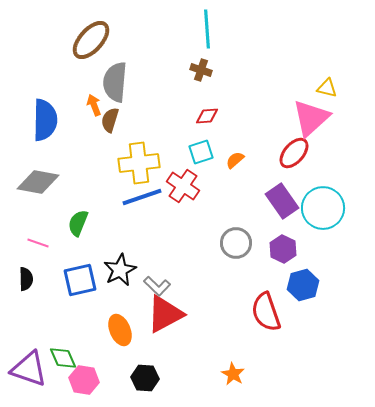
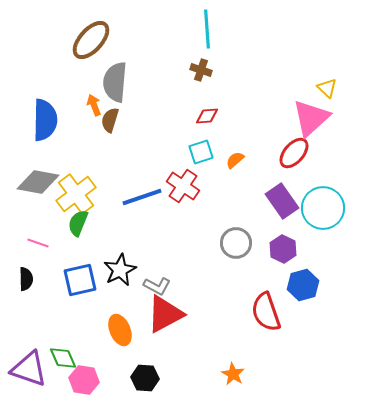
yellow triangle: rotated 30 degrees clockwise
yellow cross: moved 63 px left, 31 px down; rotated 30 degrees counterclockwise
gray L-shape: rotated 16 degrees counterclockwise
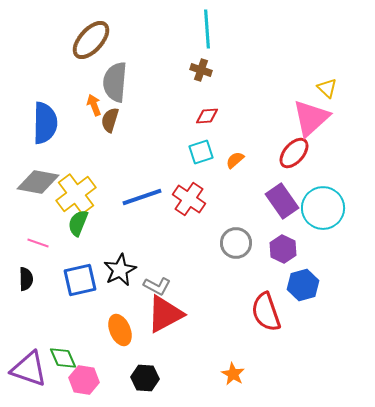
blue semicircle: moved 3 px down
red cross: moved 6 px right, 13 px down
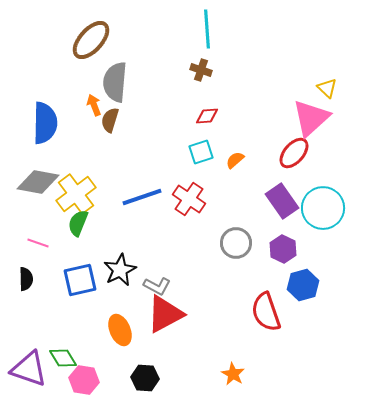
green diamond: rotated 8 degrees counterclockwise
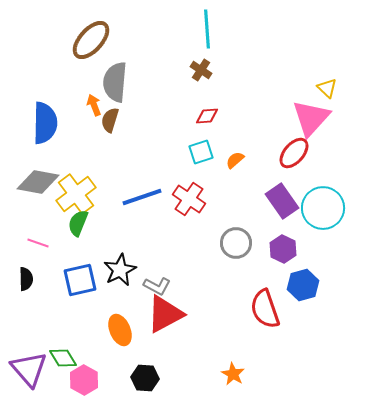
brown cross: rotated 15 degrees clockwise
pink triangle: rotated 6 degrees counterclockwise
red semicircle: moved 1 px left, 3 px up
purple triangle: rotated 30 degrees clockwise
pink hexagon: rotated 20 degrees clockwise
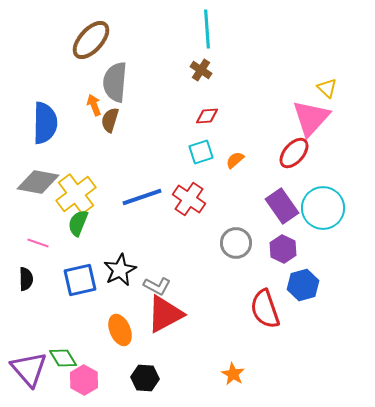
purple rectangle: moved 5 px down
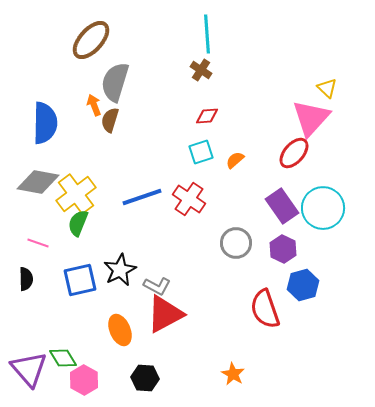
cyan line: moved 5 px down
gray semicircle: rotated 12 degrees clockwise
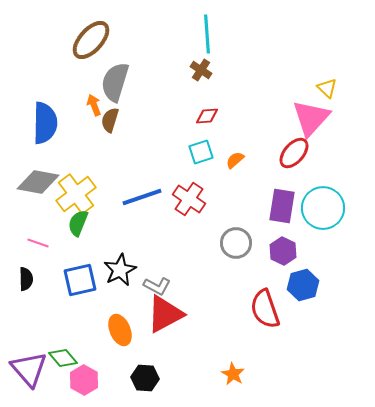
purple rectangle: rotated 44 degrees clockwise
purple hexagon: moved 2 px down
green diamond: rotated 8 degrees counterclockwise
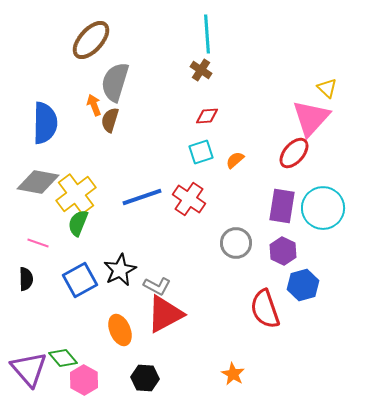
blue square: rotated 16 degrees counterclockwise
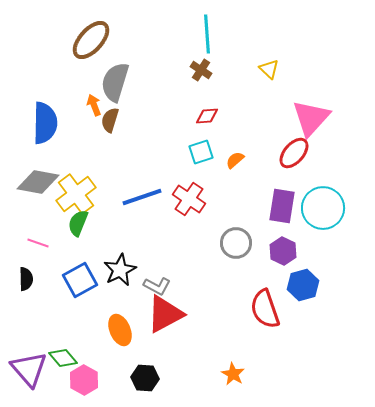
yellow triangle: moved 58 px left, 19 px up
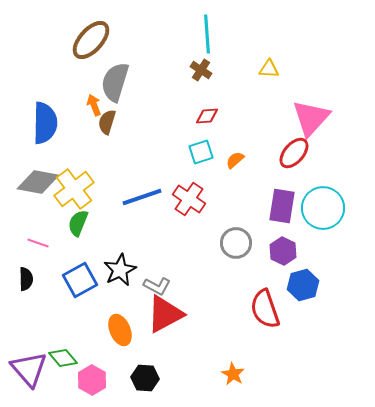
yellow triangle: rotated 40 degrees counterclockwise
brown semicircle: moved 3 px left, 2 px down
yellow cross: moved 2 px left, 5 px up
pink hexagon: moved 8 px right
